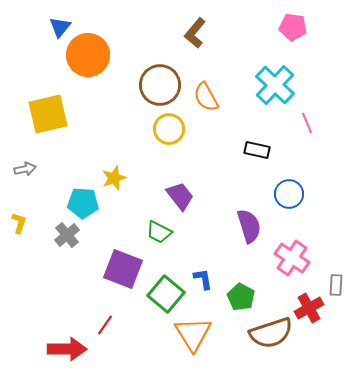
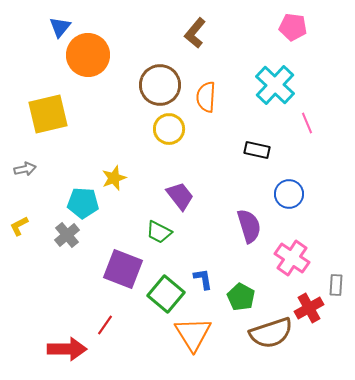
orange semicircle: rotated 32 degrees clockwise
yellow L-shape: moved 3 px down; rotated 135 degrees counterclockwise
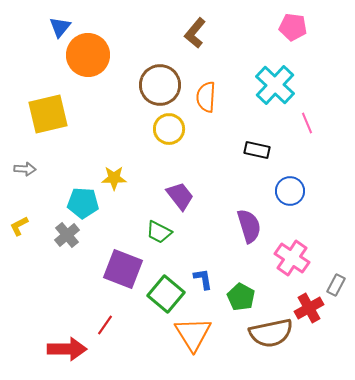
gray arrow: rotated 15 degrees clockwise
yellow star: rotated 20 degrees clockwise
blue circle: moved 1 px right, 3 px up
gray rectangle: rotated 25 degrees clockwise
brown semicircle: rotated 6 degrees clockwise
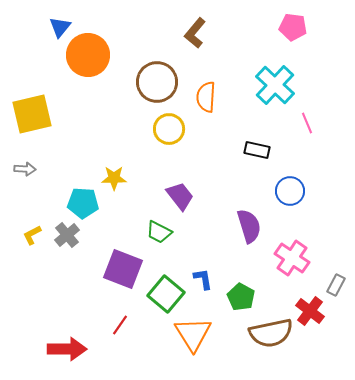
brown circle: moved 3 px left, 3 px up
yellow square: moved 16 px left
yellow L-shape: moved 13 px right, 9 px down
red cross: moved 1 px right, 3 px down; rotated 24 degrees counterclockwise
red line: moved 15 px right
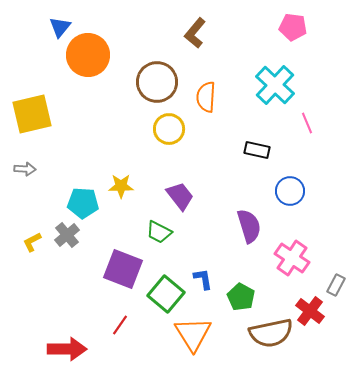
yellow star: moved 7 px right, 8 px down
yellow L-shape: moved 7 px down
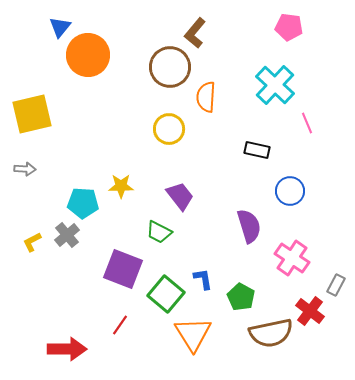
pink pentagon: moved 4 px left
brown circle: moved 13 px right, 15 px up
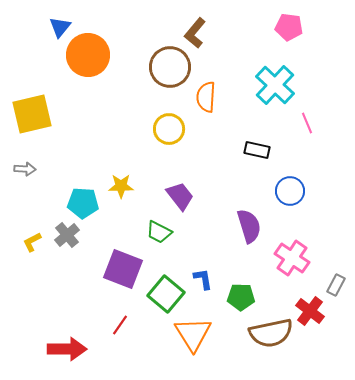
green pentagon: rotated 28 degrees counterclockwise
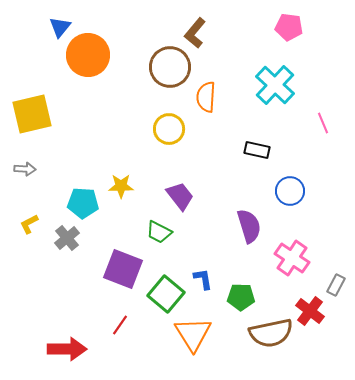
pink line: moved 16 px right
gray cross: moved 3 px down
yellow L-shape: moved 3 px left, 18 px up
